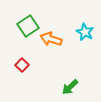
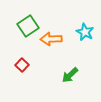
orange arrow: rotated 20 degrees counterclockwise
green arrow: moved 12 px up
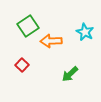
orange arrow: moved 2 px down
green arrow: moved 1 px up
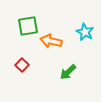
green square: rotated 25 degrees clockwise
orange arrow: rotated 15 degrees clockwise
green arrow: moved 2 px left, 2 px up
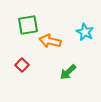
green square: moved 1 px up
orange arrow: moved 1 px left
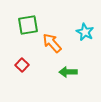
orange arrow: moved 2 px right, 2 px down; rotated 35 degrees clockwise
green arrow: rotated 42 degrees clockwise
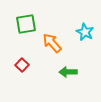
green square: moved 2 px left, 1 px up
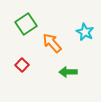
green square: rotated 25 degrees counterclockwise
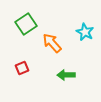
red square: moved 3 px down; rotated 24 degrees clockwise
green arrow: moved 2 px left, 3 px down
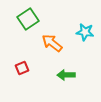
green square: moved 2 px right, 5 px up
cyan star: rotated 18 degrees counterclockwise
orange arrow: rotated 10 degrees counterclockwise
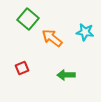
green square: rotated 15 degrees counterclockwise
orange arrow: moved 5 px up
